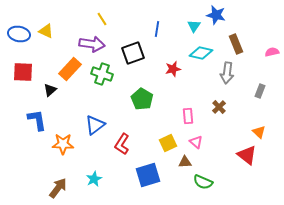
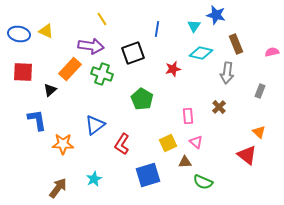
purple arrow: moved 1 px left, 2 px down
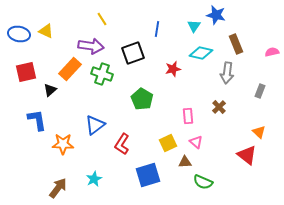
red square: moved 3 px right; rotated 15 degrees counterclockwise
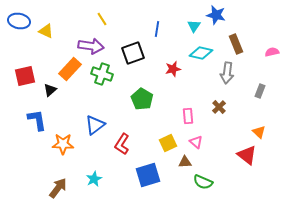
blue ellipse: moved 13 px up
red square: moved 1 px left, 4 px down
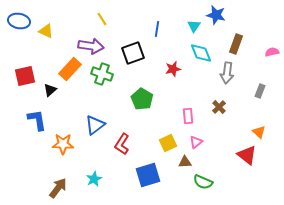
brown rectangle: rotated 42 degrees clockwise
cyan diamond: rotated 55 degrees clockwise
pink triangle: rotated 40 degrees clockwise
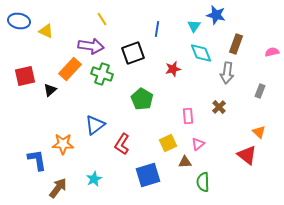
blue L-shape: moved 40 px down
pink triangle: moved 2 px right, 2 px down
green semicircle: rotated 66 degrees clockwise
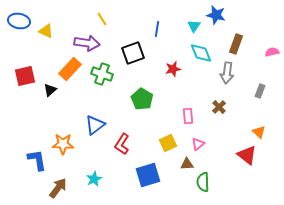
purple arrow: moved 4 px left, 3 px up
brown triangle: moved 2 px right, 2 px down
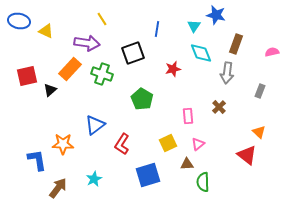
red square: moved 2 px right
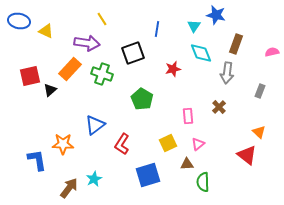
red square: moved 3 px right
brown arrow: moved 11 px right
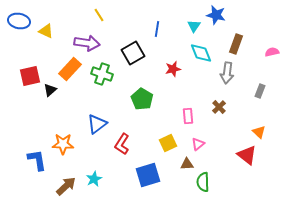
yellow line: moved 3 px left, 4 px up
black square: rotated 10 degrees counterclockwise
blue triangle: moved 2 px right, 1 px up
brown arrow: moved 3 px left, 2 px up; rotated 10 degrees clockwise
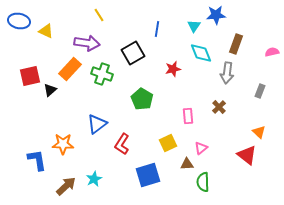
blue star: rotated 18 degrees counterclockwise
pink triangle: moved 3 px right, 4 px down
